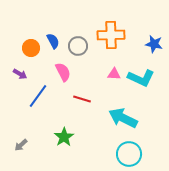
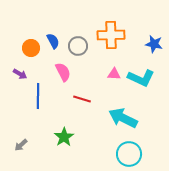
blue line: rotated 35 degrees counterclockwise
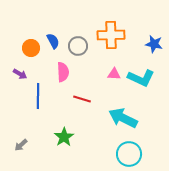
pink semicircle: rotated 24 degrees clockwise
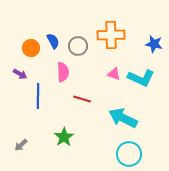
pink triangle: rotated 16 degrees clockwise
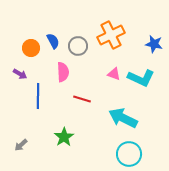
orange cross: rotated 24 degrees counterclockwise
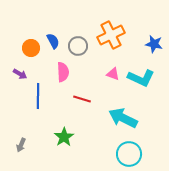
pink triangle: moved 1 px left
gray arrow: rotated 24 degrees counterclockwise
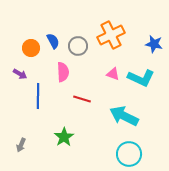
cyan arrow: moved 1 px right, 2 px up
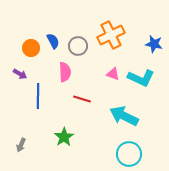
pink semicircle: moved 2 px right
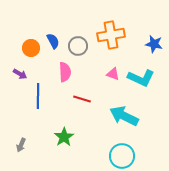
orange cross: rotated 16 degrees clockwise
cyan circle: moved 7 px left, 2 px down
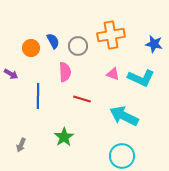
purple arrow: moved 9 px left
